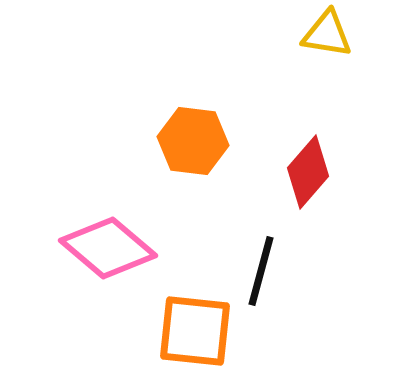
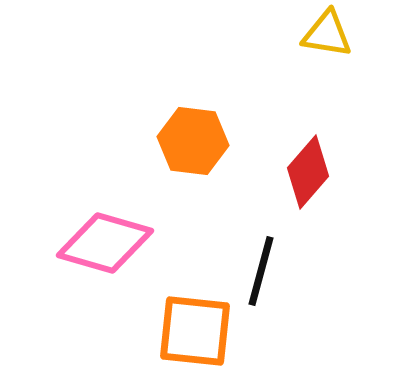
pink diamond: moved 3 px left, 5 px up; rotated 24 degrees counterclockwise
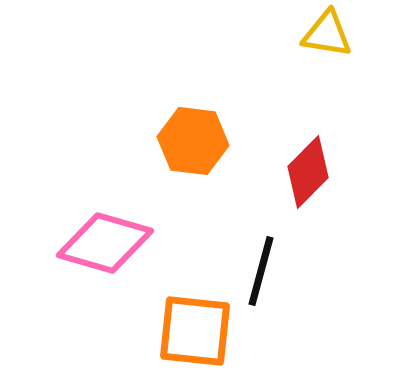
red diamond: rotated 4 degrees clockwise
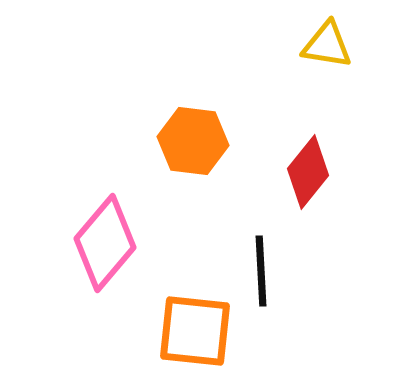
yellow triangle: moved 11 px down
red diamond: rotated 6 degrees counterclockwise
pink diamond: rotated 66 degrees counterclockwise
black line: rotated 18 degrees counterclockwise
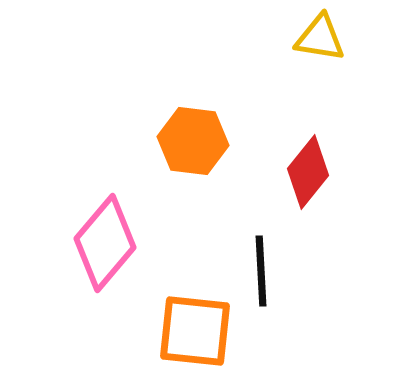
yellow triangle: moved 7 px left, 7 px up
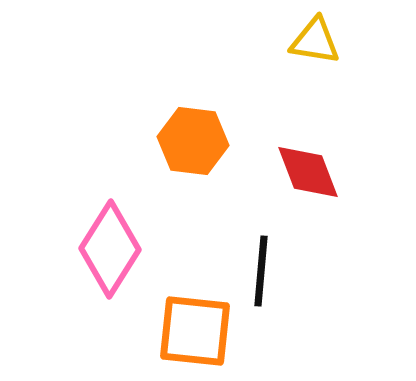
yellow triangle: moved 5 px left, 3 px down
red diamond: rotated 60 degrees counterclockwise
pink diamond: moved 5 px right, 6 px down; rotated 8 degrees counterclockwise
black line: rotated 8 degrees clockwise
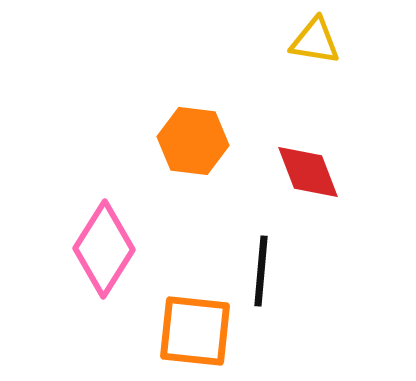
pink diamond: moved 6 px left
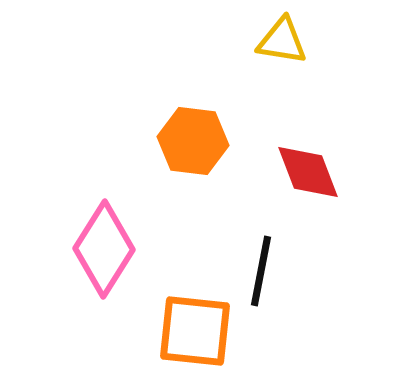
yellow triangle: moved 33 px left
black line: rotated 6 degrees clockwise
